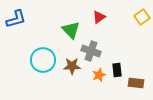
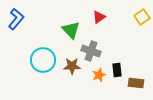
blue L-shape: rotated 35 degrees counterclockwise
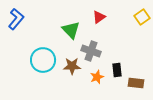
orange star: moved 2 px left, 2 px down
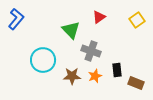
yellow square: moved 5 px left, 3 px down
brown star: moved 10 px down
orange star: moved 2 px left, 1 px up
brown rectangle: rotated 14 degrees clockwise
